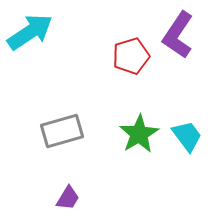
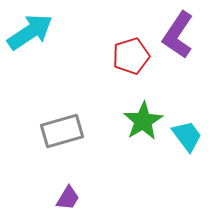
green star: moved 4 px right, 13 px up
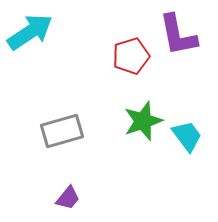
purple L-shape: rotated 45 degrees counterclockwise
green star: rotated 12 degrees clockwise
purple trapezoid: rotated 8 degrees clockwise
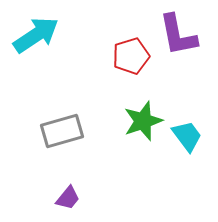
cyan arrow: moved 6 px right, 3 px down
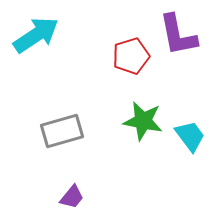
green star: rotated 30 degrees clockwise
cyan trapezoid: moved 3 px right
purple trapezoid: moved 4 px right, 1 px up
